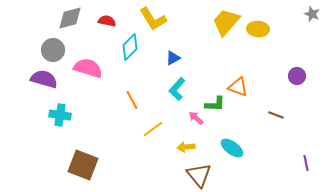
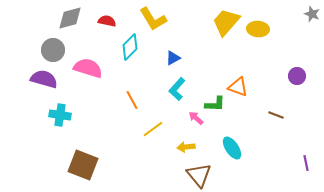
cyan ellipse: rotated 20 degrees clockwise
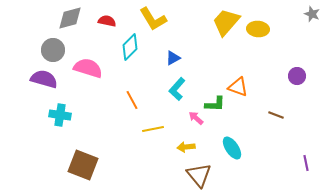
yellow line: rotated 25 degrees clockwise
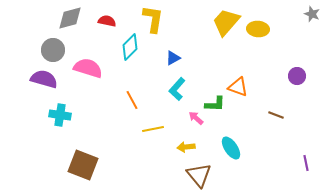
yellow L-shape: rotated 140 degrees counterclockwise
cyan ellipse: moved 1 px left
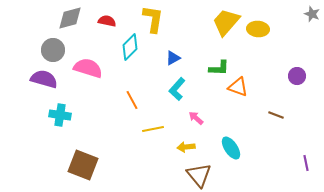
green L-shape: moved 4 px right, 36 px up
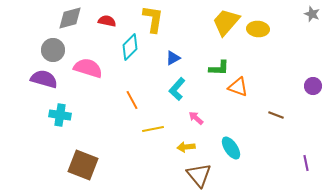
purple circle: moved 16 px right, 10 px down
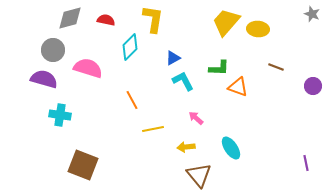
red semicircle: moved 1 px left, 1 px up
cyan L-shape: moved 6 px right, 8 px up; rotated 110 degrees clockwise
brown line: moved 48 px up
